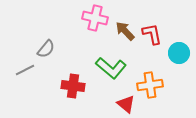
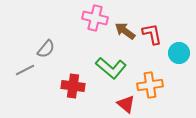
brown arrow: rotated 10 degrees counterclockwise
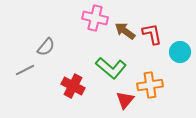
gray semicircle: moved 2 px up
cyan circle: moved 1 px right, 1 px up
red cross: rotated 20 degrees clockwise
red triangle: moved 1 px left, 4 px up; rotated 30 degrees clockwise
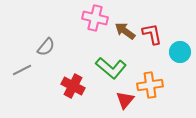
gray line: moved 3 px left
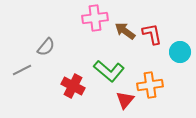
pink cross: rotated 20 degrees counterclockwise
green L-shape: moved 2 px left, 3 px down
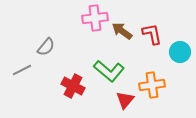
brown arrow: moved 3 px left
orange cross: moved 2 px right
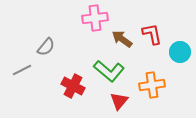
brown arrow: moved 8 px down
red triangle: moved 6 px left, 1 px down
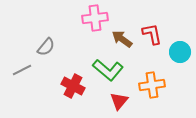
green L-shape: moved 1 px left, 1 px up
